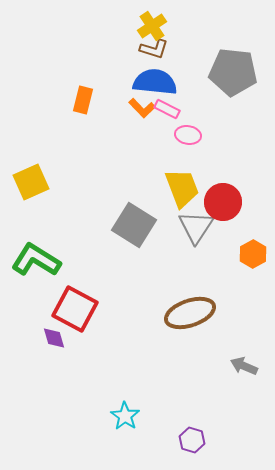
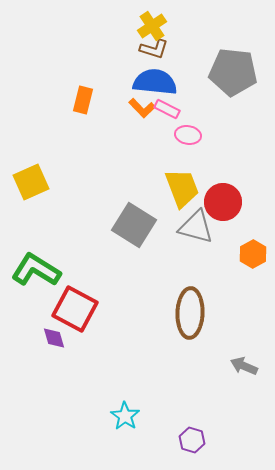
gray triangle: rotated 48 degrees counterclockwise
green L-shape: moved 10 px down
brown ellipse: rotated 69 degrees counterclockwise
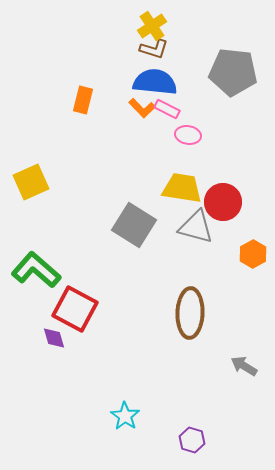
yellow trapezoid: rotated 60 degrees counterclockwise
green L-shape: rotated 9 degrees clockwise
gray arrow: rotated 8 degrees clockwise
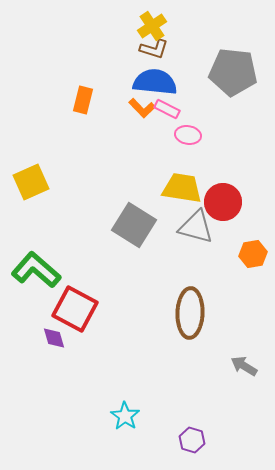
orange hexagon: rotated 20 degrees clockwise
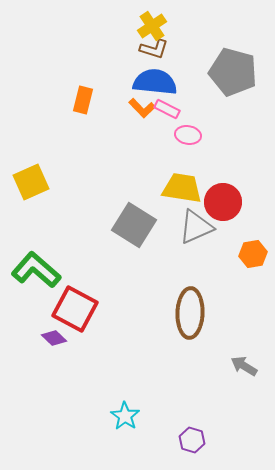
gray pentagon: rotated 9 degrees clockwise
gray triangle: rotated 39 degrees counterclockwise
purple diamond: rotated 30 degrees counterclockwise
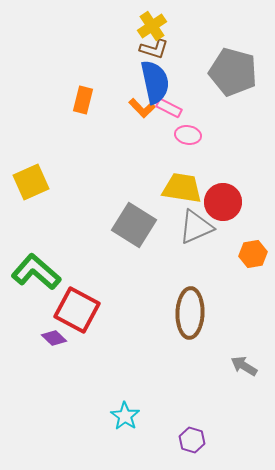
blue semicircle: rotated 72 degrees clockwise
pink rectangle: moved 2 px right, 1 px up
green L-shape: moved 2 px down
red square: moved 2 px right, 1 px down
